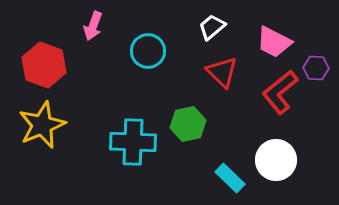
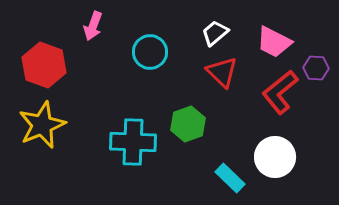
white trapezoid: moved 3 px right, 6 px down
cyan circle: moved 2 px right, 1 px down
green hexagon: rotated 8 degrees counterclockwise
white circle: moved 1 px left, 3 px up
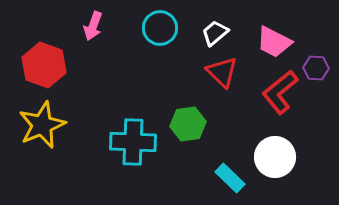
cyan circle: moved 10 px right, 24 px up
green hexagon: rotated 12 degrees clockwise
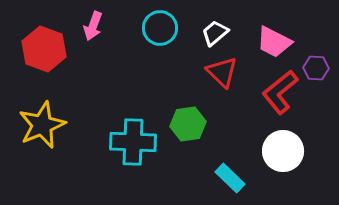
red hexagon: moved 16 px up
white circle: moved 8 px right, 6 px up
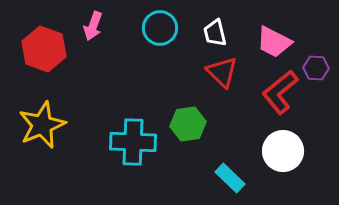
white trapezoid: rotated 64 degrees counterclockwise
